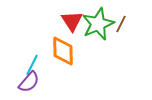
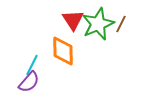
red triangle: moved 1 px right, 1 px up
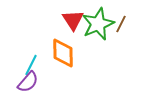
orange diamond: moved 2 px down
cyan line: moved 1 px left
purple semicircle: moved 1 px left
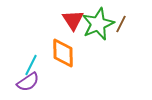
purple semicircle: rotated 15 degrees clockwise
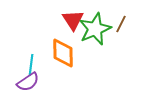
green star: moved 3 px left, 5 px down
cyan line: rotated 20 degrees counterclockwise
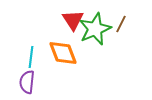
orange diamond: rotated 20 degrees counterclockwise
cyan line: moved 8 px up
purple semicircle: moved 1 px left; rotated 130 degrees clockwise
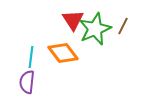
brown line: moved 2 px right, 2 px down
orange diamond: rotated 16 degrees counterclockwise
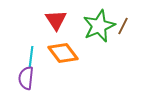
red triangle: moved 17 px left
green star: moved 4 px right, 3 px up
purple semicircle: moved 1 px left, 4 px up
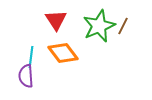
purple semicircle: moved 2 px up; rotated 10 degrees counterclockwise
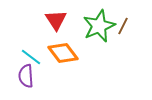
cyan line: rotated 60 degrees counterclockwise
